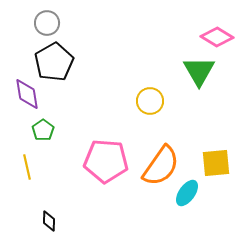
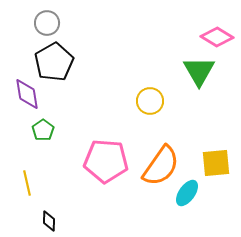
yellow line: moved 16 px down
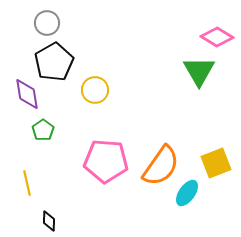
yellow circle: moved 55 px left, 11 px up
yellow square: rotated 16 degrees counterclockwise
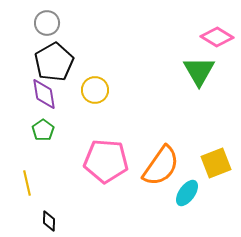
purple diamond: moved 17 px right
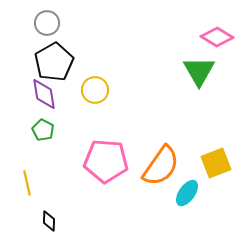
green pentagon: rotated 10 degrees counterclockwise
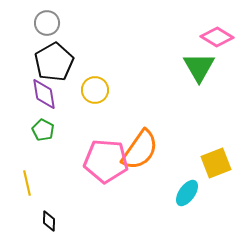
green triangle: moved 4 px up
orange semicircle: moved 21 px left, 16 px up
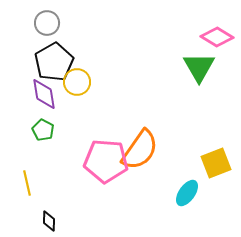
yellow circle: moved 18 px left, 8 px up
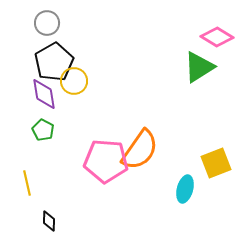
green triangle: rotated 28 degrees clockwise
yellow circle: moved 3 px left, 1 px up
cyan ellipse: moved 2 px left, 4 px up; rotated 20 degrees counterclockwise
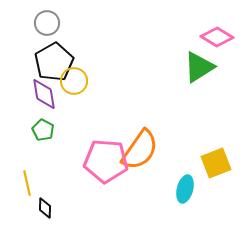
black diamond: moved 4 px left, 13 px up
